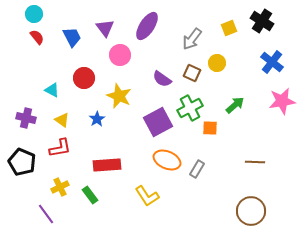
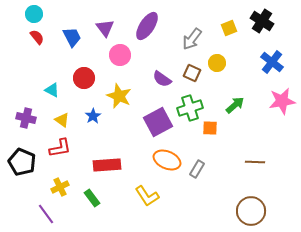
green cross: rotated 10 degrees clockwise
blue star: moved 4 px left, 3 px up
green rectangle: moved 2 px right, 3 px down
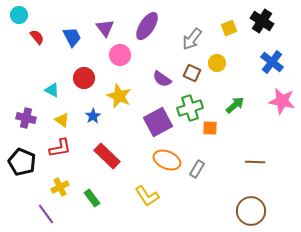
cyan circle: moved 15 px left, 1 px down
pink star: rotated 20 degrees clockwise
red rectangle: moved 9 px up; rotated 48 degrees clockwise
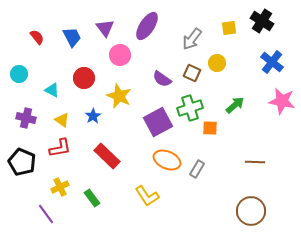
cyan circle: moved 59 px down
yellow square: rotated 14 degrees clockwise
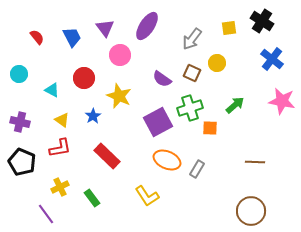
blue cross: moved 3 px up
purple cross: moved 6 px left, 4 px down
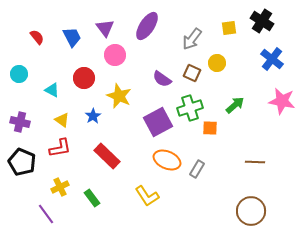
pink circle: moved 5 px left
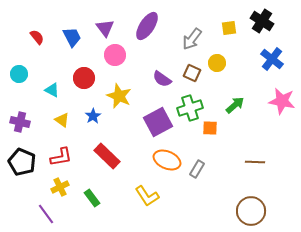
red L-shape: moved 1 px right, 9 px down
